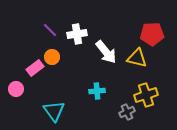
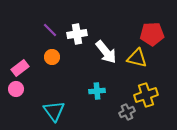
pink rectangle: moved 15 px left
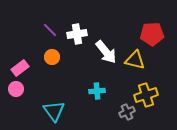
yellow triangle: moved 2 px left, 2 px down
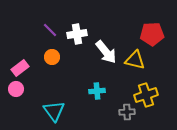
gray cross: rotated 21 degrees clockwise
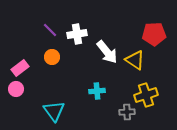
red pentagon: moved 2 px right
white arrow: moved 1 px right
yellow triangle: rotated 20 degrees clockwise
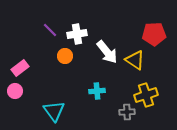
orange circle: moved 13 px right, 1 px up
pink circle: moved 1 px left, 2 px down
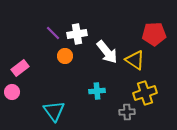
purple line: moved 3 px right, 3 px down
pink circle: moved 3 px left, 1 px down
yellow cross: moved 1 px left, 2 px up
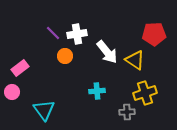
cyan triangle: moved 10 px left, 1 px up
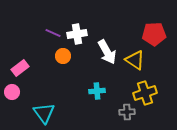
purple line: rotated 21 degrees counterclockwise
white arrow: rotated 10 degrees clockwise
orange circle: moved 2 px left
cyan triangle: moved 3 px down
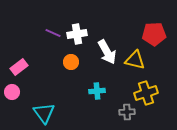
orange circle: moved 8 px right, 6 px down
yellow triangle: rotated 20 degrees counterclockwise
pink rectangle: moved 1 px left, 1 px up
yellow cross: moved 1 px right
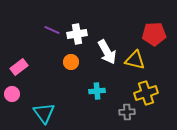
purple line: moved 1 px left, 3 px up
pink circle: moved 2 px down
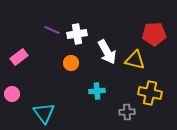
orange circle: moved 1 px down
pink rectangle: moved 10 px up
yellow cross: moved 4 px right; rotated 30 degrees clockwise
